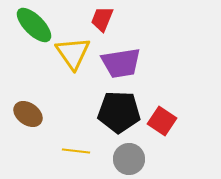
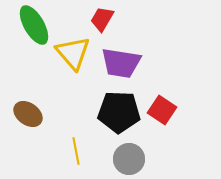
red trapezoid: rotated 8 degrees clockwise
green ellipse: rotated 15 degrees clockwise
yellow triangle: rotated 6 degrees counterclockwise
purple trapezoid: rotated 18 degrees clockwise
red square: moved 11 px up
yellow line: rotated 72 degrees clockwise
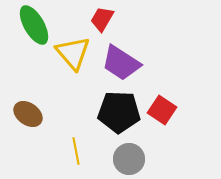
purple trapezoid: rotated 24 degrees clockwise
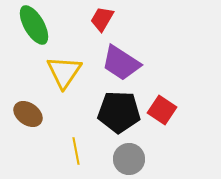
yellow triangle: moved 9 px left, 19 px down; rotated 15 degrees clockwise
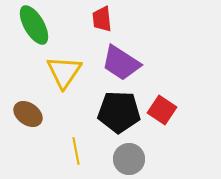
red trapezoid: rotated 36 degrees counterclockwise
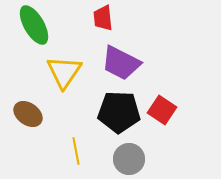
red trapezoid: moved 1 px right, 1 px up
purple trapezoid: rotated 6 degrees counterclockwise
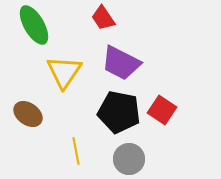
red trapezoid: rotated 28 degrees counterclockwise
black pentagon: rotated 9 degrees clockwise
